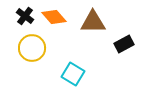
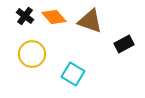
brown triangle: moved 3 px left, 1 px up; rotated 20 degrees clockwise
yellow circle: moved 6 px down
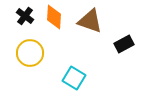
orange diamond: rotated 45 degrees clockwise
yellow circle: moved 2 px left, 1 px up
cyan square: moved 1 px right, 4 px down
